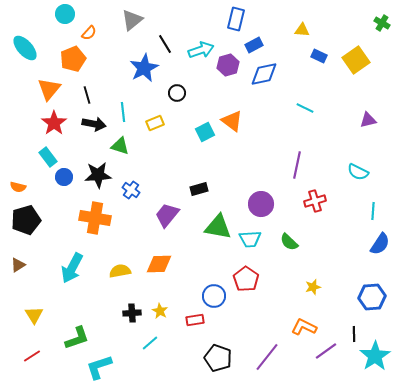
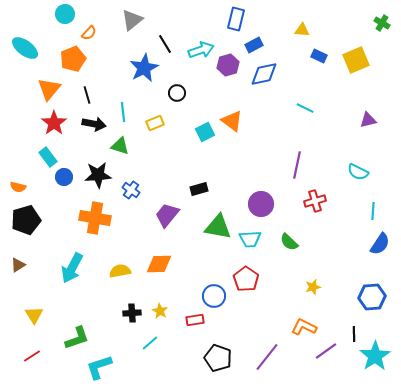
cyan ellipse at (25, 48): rotated 12 degrees counterclockwise
yellow square at (356, 60): rotated 12 degrees clockwise
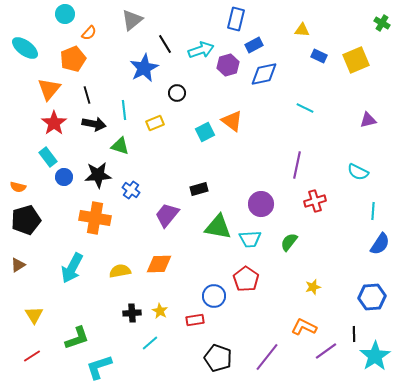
cyan line at (123, 112): moved 1 px right, 2 px up
green semicircle at (289, 242): rotated 84 degrees clockwise
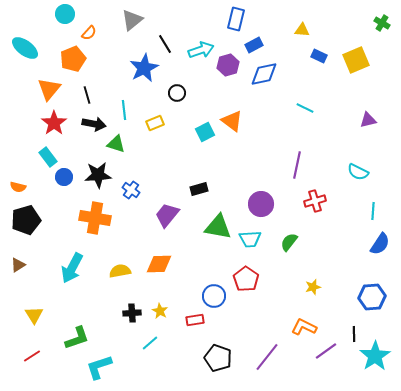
green triangle at (120, 146): moved 4 px left, 2 px up
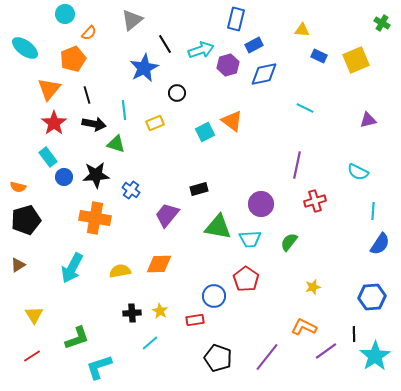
black star at (98, 175): moved 2 px left
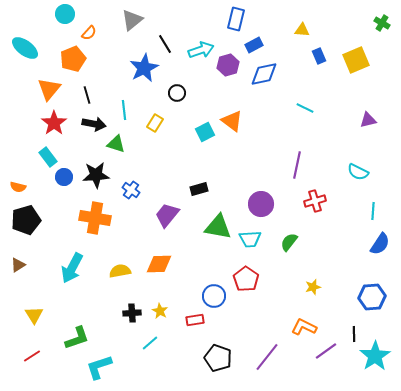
blue rectangle at (319, 56): rotated 42 degrees clockwise
yellow rectangle at (155, 123): rotated 36 degrees counterclockwise
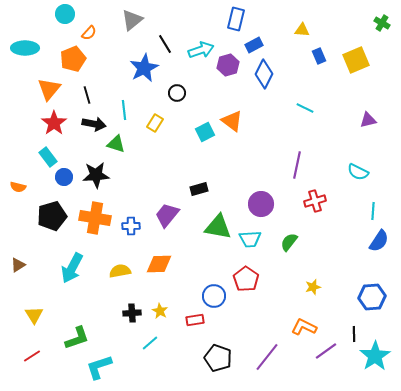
cyan ellipse at (25, 48): rotated 36 degrees counterclockwise
blue diamond at (264, 74): rotated 52 degrees counterclockwise
blue cross at (131, 190): moved 36 px down; rotated 36 degrees counterclockwise
black pentagon at (26, 220): moved 26 px right, 4 px up
blue semicircle at (380, 244): moved 1 px left, 3 px up
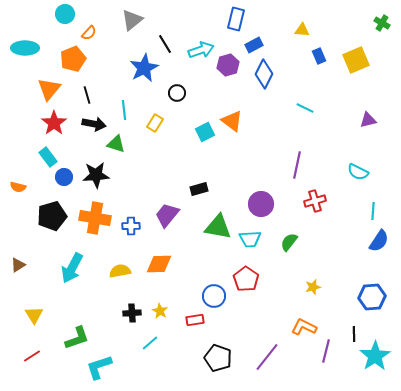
purple line at (326, 351): rotated 40 degrees counterclockwise
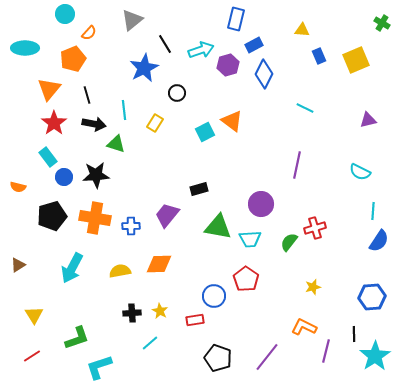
cyan semicircle at (358, 172): moved 2 px right
red cross at (315, 201): moved 27 px down
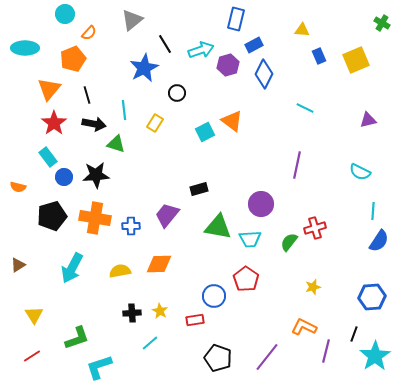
black line at (354, 334): rotated 21 degrees clockwise
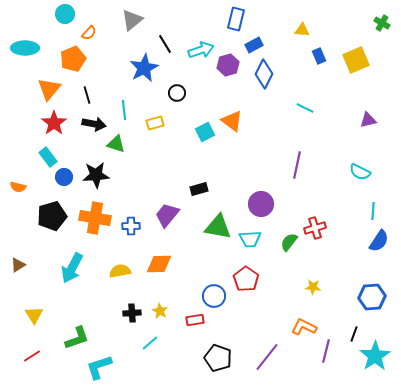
yellow rectangle at (155, 123): rotated 42 degrees clockwise
yellow star at (313, 287): rotated 21 degrees clockwise
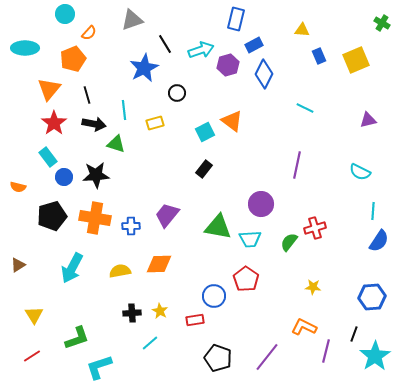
gray triangle at (132, 20): rotated 20 degrees clockwise
black rectangle at (199, 189): moved 5 px right, 20 px up; rotated 36 degrees counterclockwise
